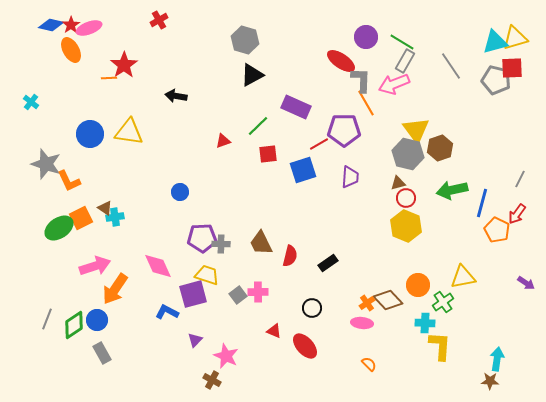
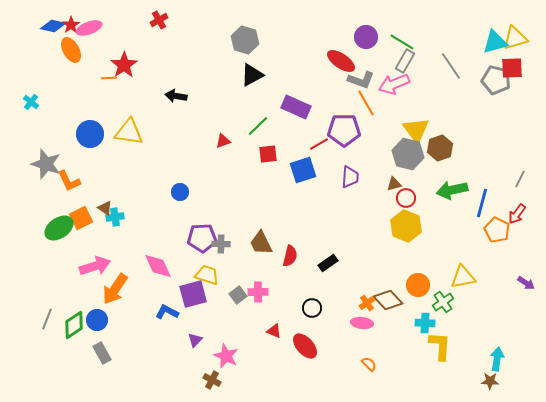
blue diamond at (51, 25): moved 2 px right, 1 px down
gray L-shape at (361, 80): rotated 108 degrees clockwise
brown triangle at (398, 183): moved 4 px left, 1 px down
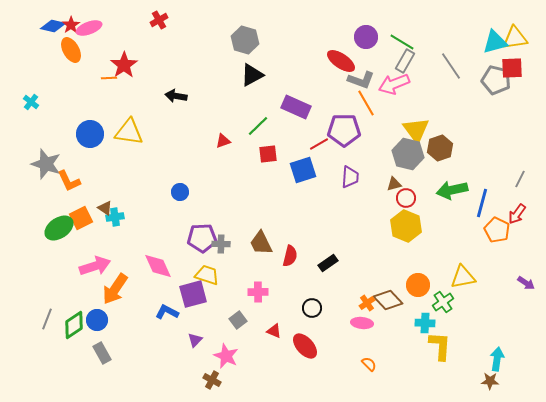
yellow triangle at (515, 38): rotated 8 degrees clockwise
gray square at (238, 295): moved 25 px down
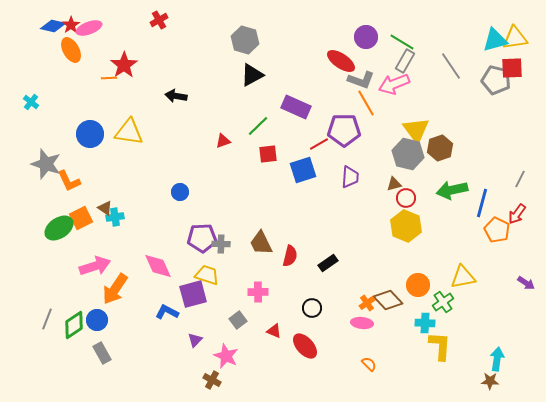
cyan triangle at (495, 42): moved 2 px up
